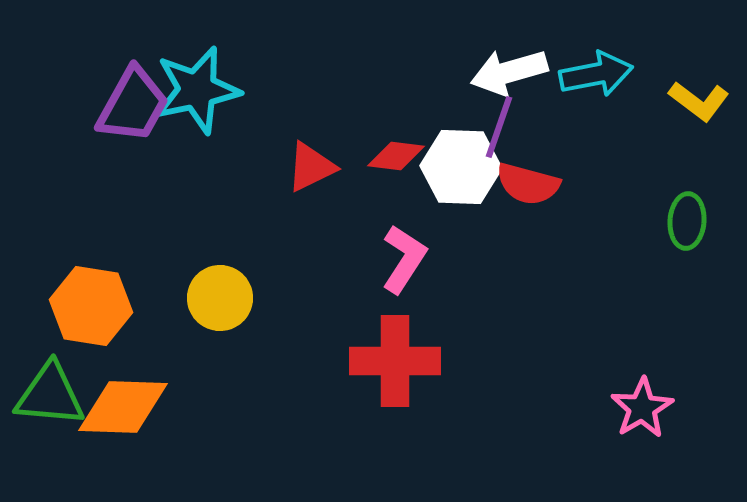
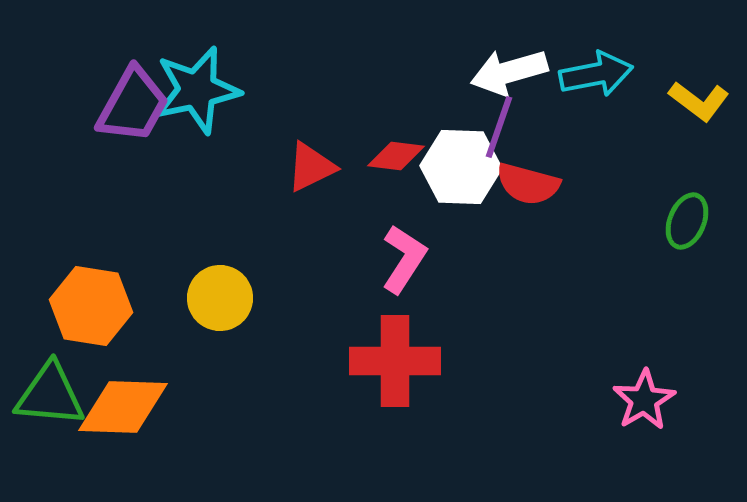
green ellipse: rotated 18 degrees clockwise
pink star: moved 2 px right, 8 px up
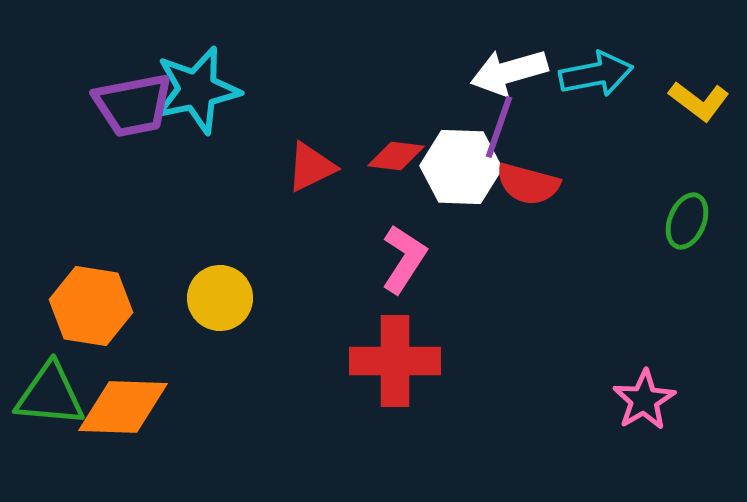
purple trapezoid: rotated 50 degrees clockwise
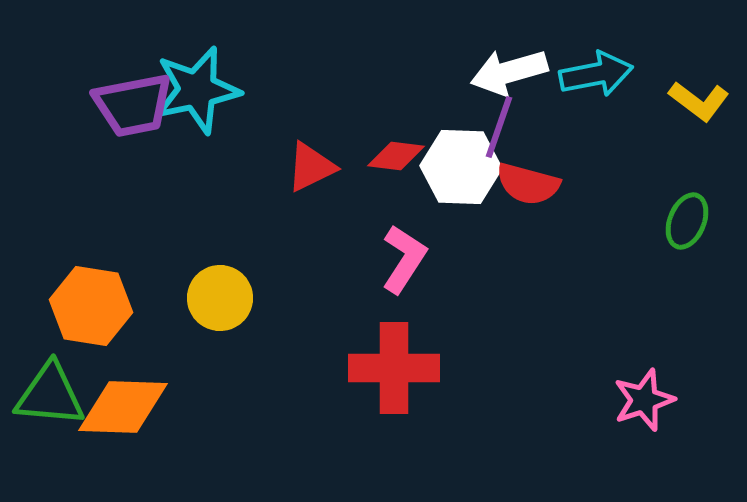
red cross: moved 1 px left, 7 px down
pink star: rotated 12 degrees clockwise
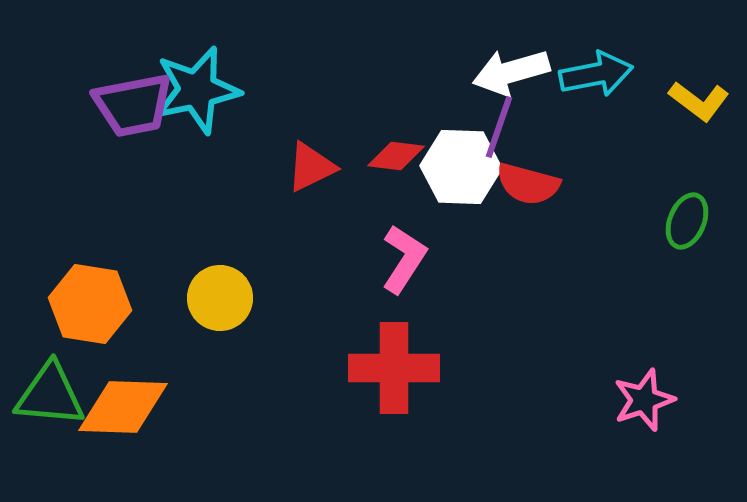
white arrow: moved 2 px right
orange hexagon: moved 1 px left, 2 px up
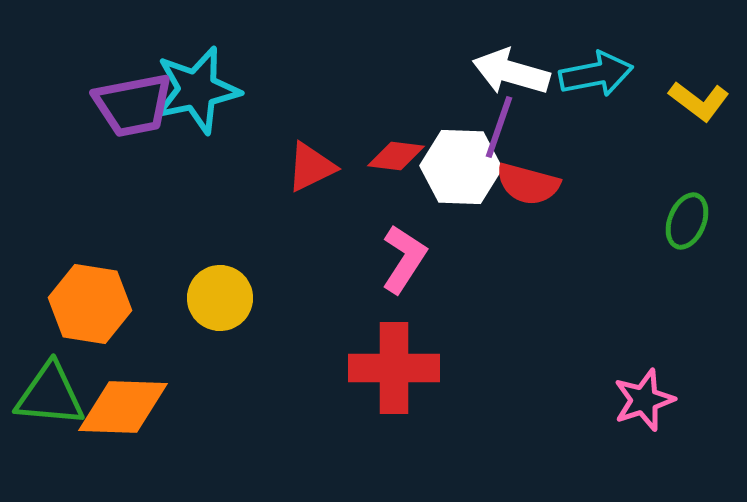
white arrow: rotated 32 degrees clockwise
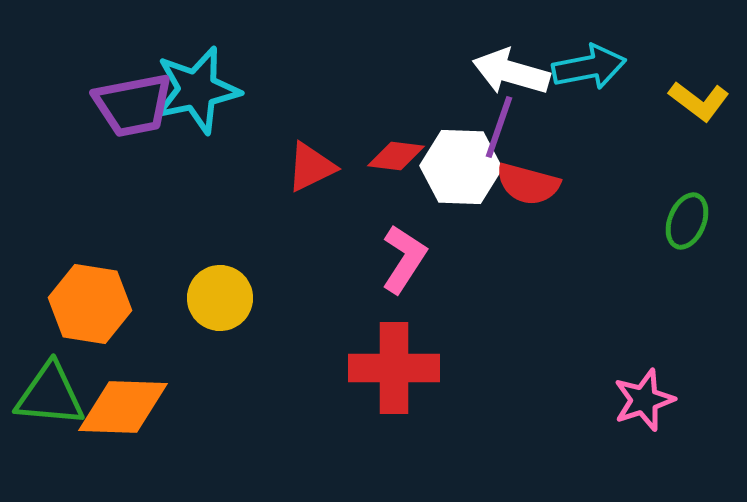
cyan arrow: moved 7 px left, 7 px up
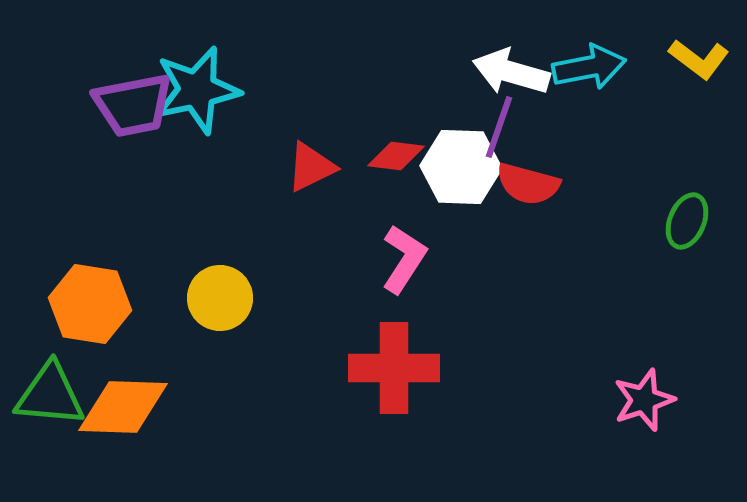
yellow L-shape: moved 42 px up
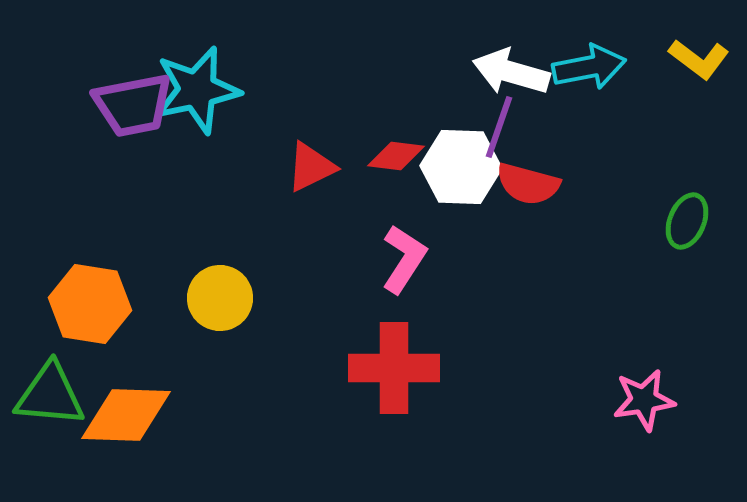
pink star: rotated 10 degrees clockwise
orange diamond: moved 3 px right, 8 px down
